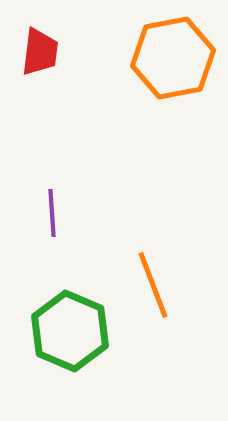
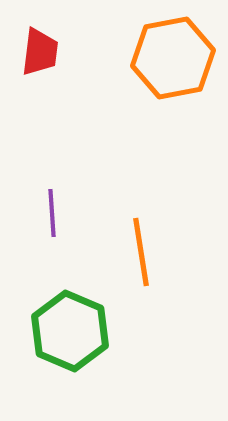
orange line: moved 12 px left, 33 px up; rotated 12 degrees clockwise
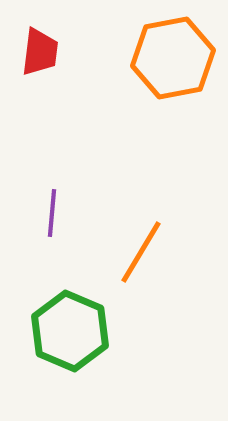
purple line: rotated 9 degrees clockwise
orange line: rotated 40 degrees clockwise
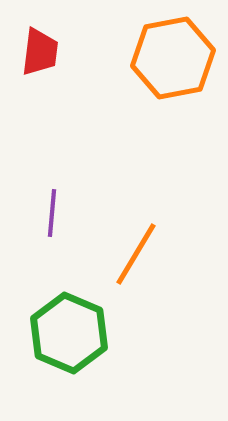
orange line: moved 5 px left, 2 px down
green hexagon: moved 1 px left, 2 px down
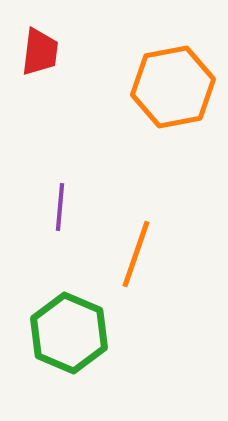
orange hexagon: moved 29 px down
purple line: moved 8 px right, 6 px up
orange line: rotated 12 degrees counterclockwise
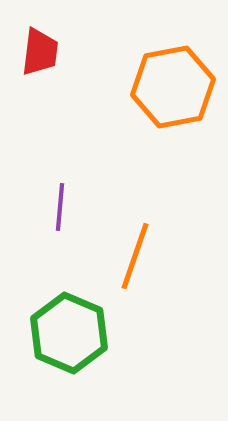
orange line: moved 1 px left, 2 px down
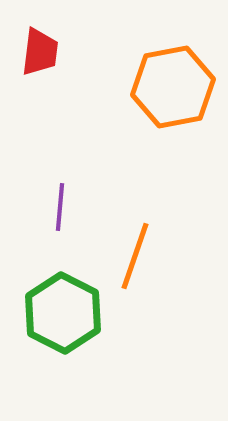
green hexagon: moved 6 px left, 20 px up; rotated 4 degrees clockwise
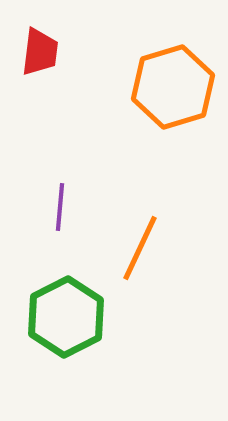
orange hexagon: rotated 6 degrees counterclockwise
orange line: moved 5 px right, 8 px up; rotated 6 degrees clockwise
green hexagon: moved 3 px right, 4 px down; rotated 6 degrees clockwise
